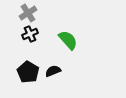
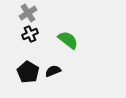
green semicircle: rotated 10 degrees counterclockwise
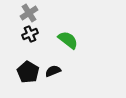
gray cross: moved 1 px right
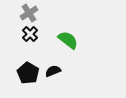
black cross: rotated 21 degrees counterclockwise
black pentagon: moved 1 px down
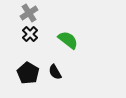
black semicircle: moved 2 px right, 1 px down; rotated 98 degrees counterclockwise
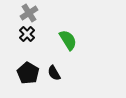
black cross: moved 3 px left
green semicircle: rotated 20 degrees clockwise
black semicircle: moved 1 px left, 1 px down
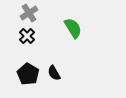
black cross: moved 2 px down
green semicircle: moved 5 px right, 12 px up
black pentagon: moved 1 px down
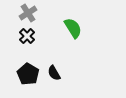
gray cross: moved 1 px left
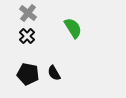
gray cross: rotated 18 degrees counterclockwise
black pentagon: rotated 20 degrees counterclockwise
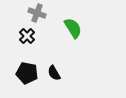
gray cross: moved 9 px right; rotated 18 degrees counterclockwise
black pentagon: moved 1 px left, 1 px up
